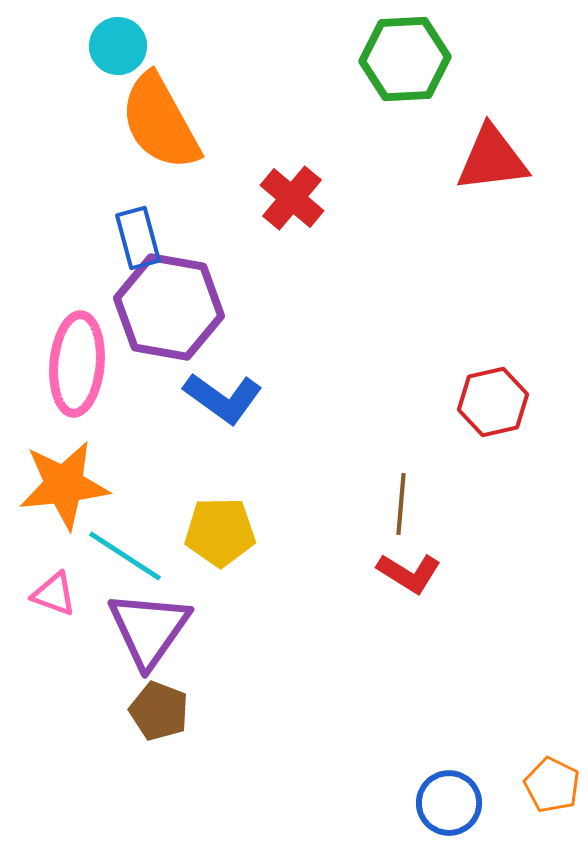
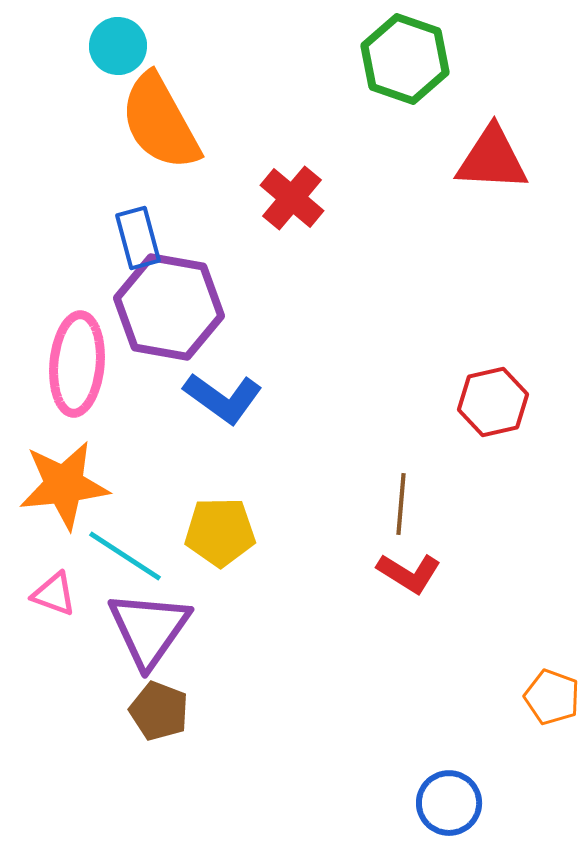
green hexagon: rotated 22 degrees clockwise
red triangle: rotated 10 degrees clockwise
orange pentagon: moved 88 px up; rotated 6 degrees counterclockwise
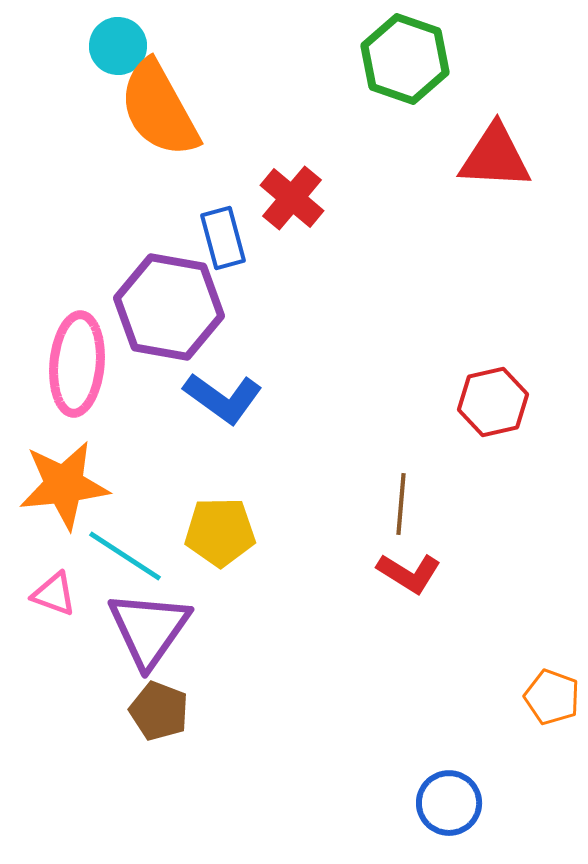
orange semicircle: moved 1 px left, 13 px up
red triangle: moved 3 px right, 2 px up
blue rectangle: moved 85 px right
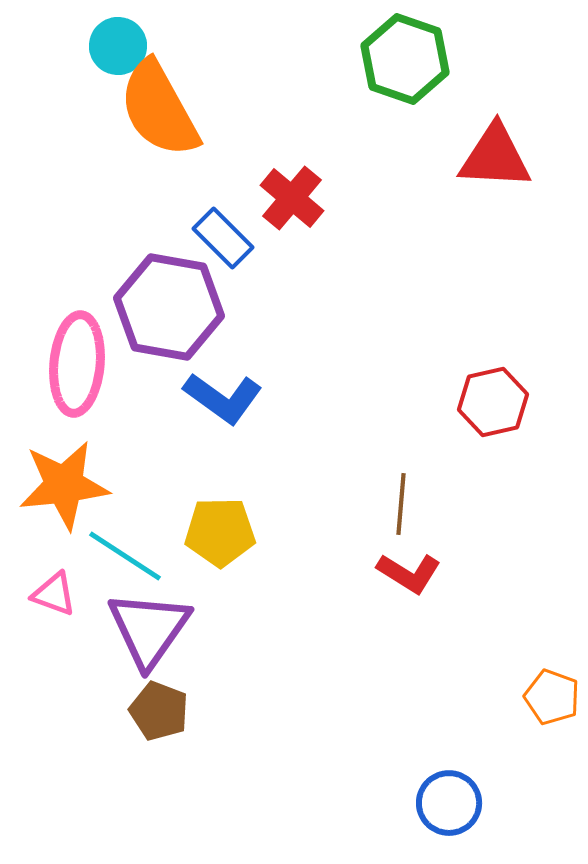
blue rectangle: rotated 30 degrees counterclockwise
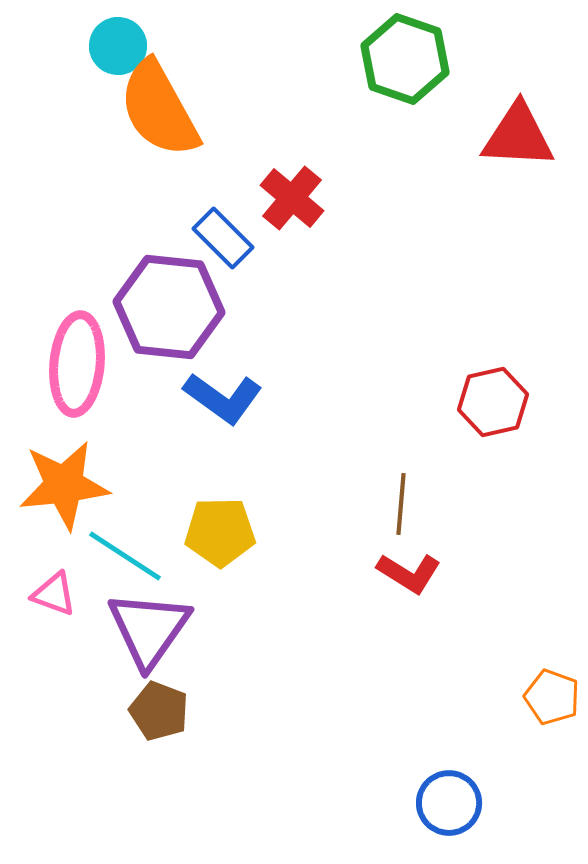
red triangle: moved 23 px right, 21 px up
purple hexagon: rotated 4 degrees counterclockwise
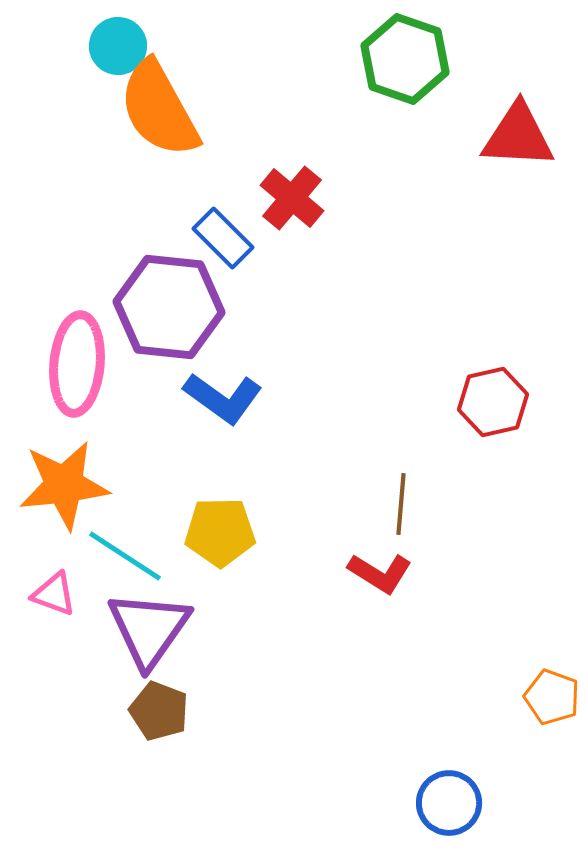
red L-shape: moved 29 px left
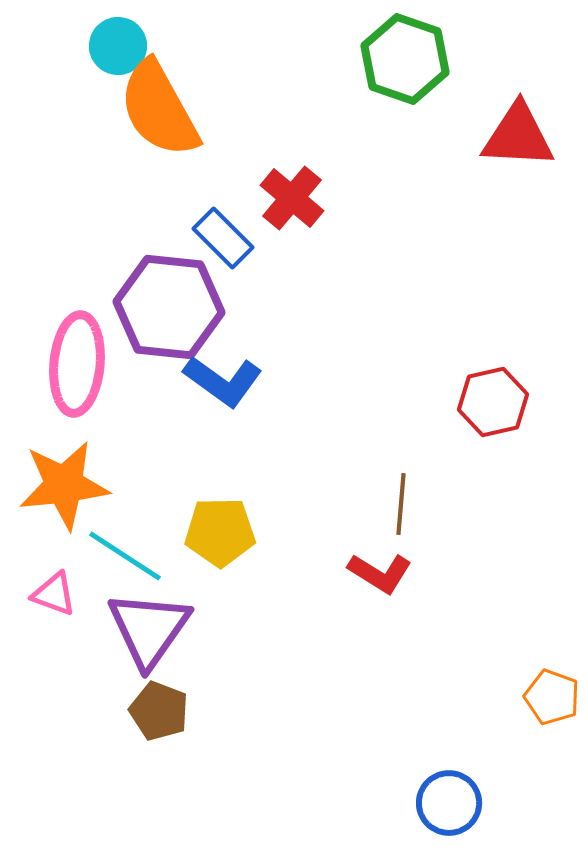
blue L-shape: moved 17 px up
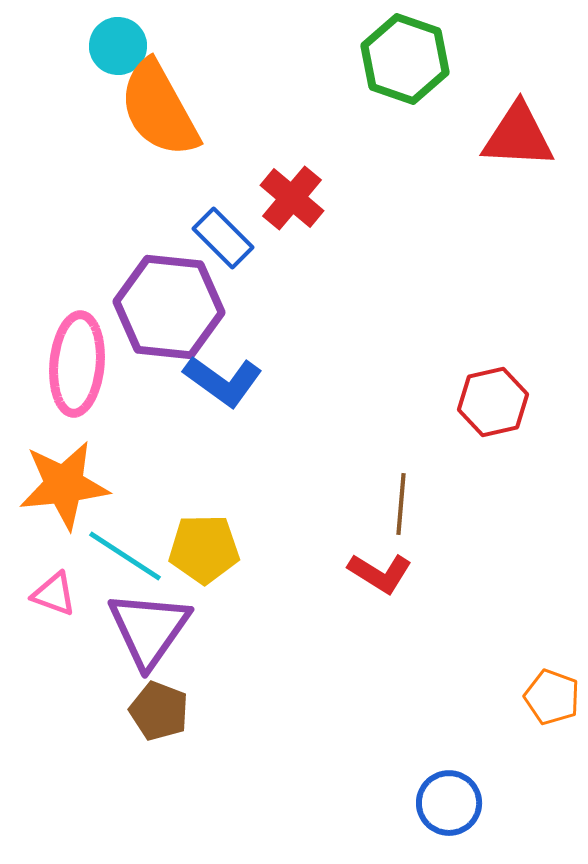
yellow pentagon: moved 16 px left, 17 px down
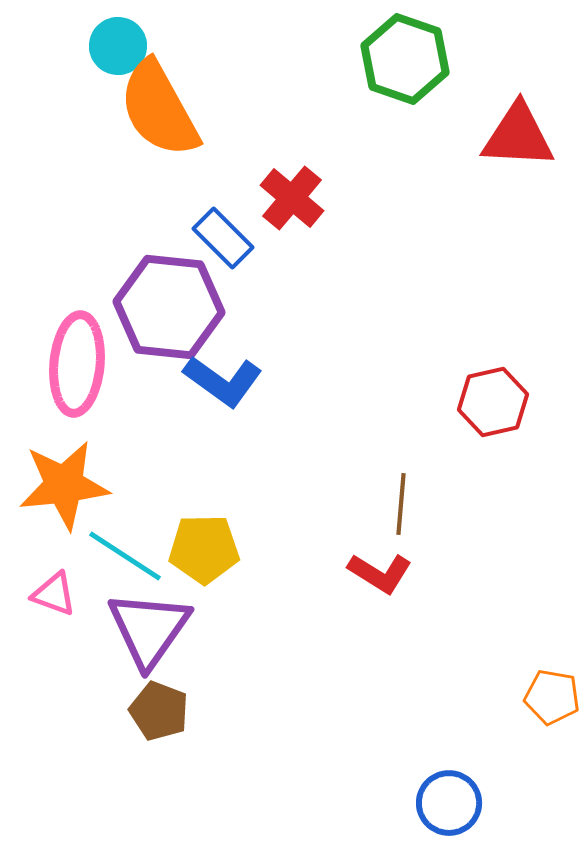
orange pentagon: rotated 10 degrees counterclockwise
